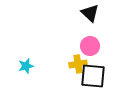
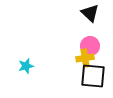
yellow cross: moved 7 px right, 6 px up
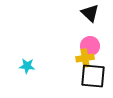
cyan star: moved 1 px right; rotated 21 degrees clockwise
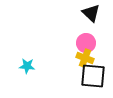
black triangle: moved 1 px right
pink circle: moved 4 px left, 3 px up
yellow cross: rotated 30 degrees clockwise
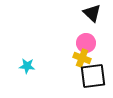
black triangle: moved 1 px right
yellow cross: moved 3 px left
black square: rotated 12 degrees counterclockwise
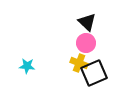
black triangle: moved 5 px left, 9 px down
yellow cross: moved 3 px left, 5 px down
black square: moved 1 px right, 3 px up; rotated 16 degrees counterclockwise
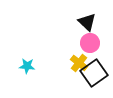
pink circle: moved 4 px right
yellow cross: rotated 18 degrees clockwise
black square: rotated 12 degrees counterclockwise
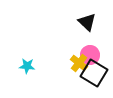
pink circle: moved 12 px down
black square: rotated 24 degrees counterclockwise
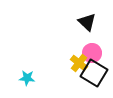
pink circle: moved 2 px right, 2 px up
cyan star: moved 12 px down
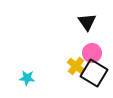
black triangle: rotated 12 degrees clockwise
yellow cross: moved 3 px left, 3 px down
